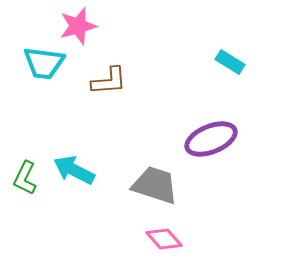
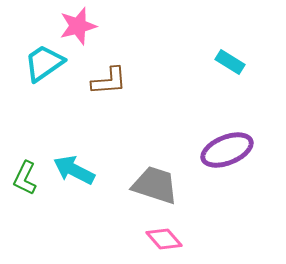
cyan trapezoid: rotated 138 degrees clockwise
purple ellipse: moved 16 px right, 11 px down
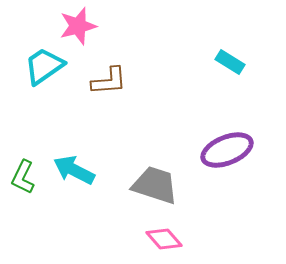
cyan trapezoid: moved 3 px down
green L-shape: moved 2 px left, 1 px up
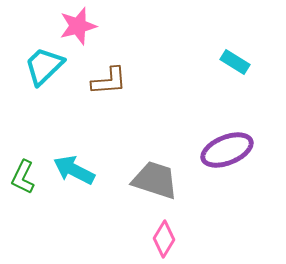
cyan rectangle: moved 5 px right
cyan trapezoid: rotated 9 degrees counterclockwise
gray trapezoid: moved 5 px up
pink diamond: rotated 72 degrees clockwise
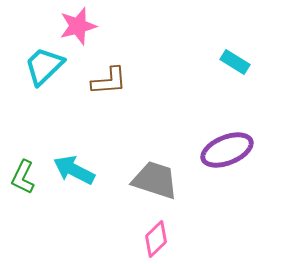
pink diamond: moved 8 px left; rotated 15 degrees clockwise
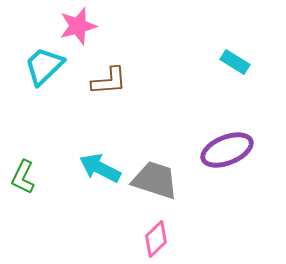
cyan arrow: moved 26 px right, 2 px up
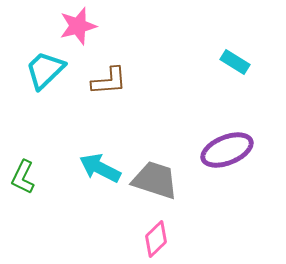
cyan trapezoid: moved 1 px right, 4 px down
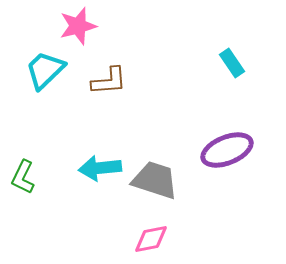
cyan rectangle: moved 3 px left, 1 px down; rotated 24 degrees clockwise
cyan arrow: rotated 33 degrees counterclockwise
pink diamond: moved 5 px left; rotated 33 degrees clockwise
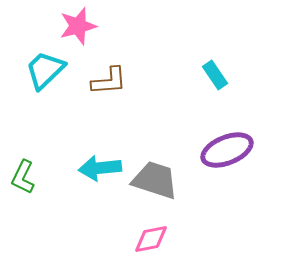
cyan rectangle: moved 17 px left, 12 px down
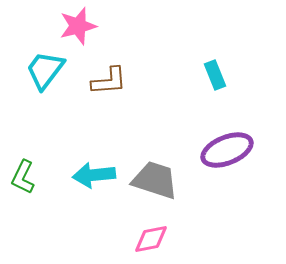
cyan trapezoid: rotated 9 degrees counterclockwise
cyan rectangle: rotated 12 degrees clockwise
cyan arrow: moved 6 px left, 7 px down
